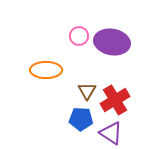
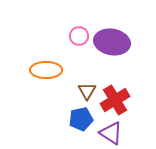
blue pentagon: rotated 15 degrees counterclockwise
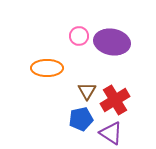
orange ellipse: moved 1 px right, 2 px up
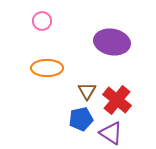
pink circle: moved 37 px left, 15 px up
red cross: moved 2 px right; rotated 20 degrees counterclockwise
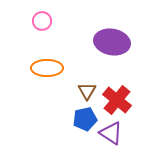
blue pentagon: moved 4 px right
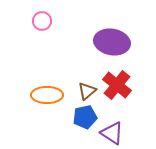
orange ellipse: moved 27 px down
brown triangle: rotated 18 degrees clockwise
red cross: moved 15 px up
blue pentagon: moved 2 px up
purple triangle: moved 1 px right
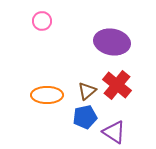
purple triangle: moved 2 px right, 1 px up
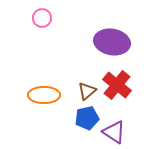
pink circle: moved 3 px up
orange ellipse: moved 3 px left
blue pentagon: moved 2 px right, 1 px down
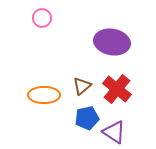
red cross: moved 4 px down
brown triangle: moved 5 px left, 5 px up
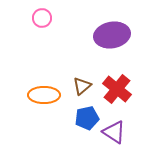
purple ellipse: moved 7 px up; rotated 20 degrees counterclockwise
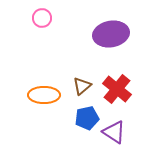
purple ellipse: moved 1 px left, 1 px up
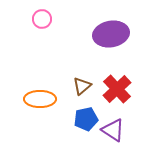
pink circle: moved 1 px down
red cross: rotated 8 degrees clockwise
orange ellipse: moved 4 px left, 4 px down
blue pentagon: moved 1 px left, 1 px down
purple triangle: moved 1 px left, 2 px up
